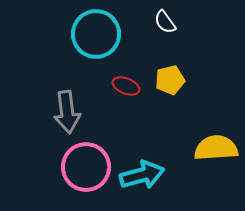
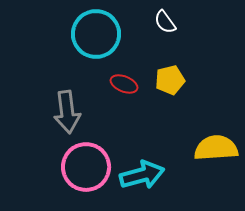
red ellipse: moved 2 px left, 2 px up
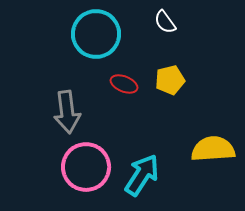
yellow semicircle: moved 3 px left, 1 px down
cyan arrow: rotated 42 degrees counterclockwise
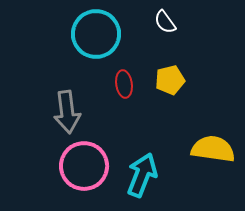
red ellipse: rotated 60 degrees clockwise
yellow semicircle: rotated 12 degrees clockwise
pink circle: moved 2 px left, 1 px up
cyan arrow: rotated 12 degrees counterclockwise
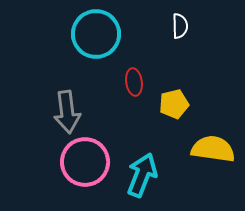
white semicircle: moved 15 px right, 4 px down; rotated 145 degrees counterclockwise
yellow pentagon: moved 4 px right, 24 px down
red ellipse: moved 10 px right, 2 px up
pink circle: moved 1 px right, 4 px up
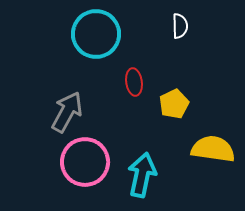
yellow pentagon: rotated 12 degrees counterclockwise
gray arrow: rotated 144 degrees counterclockwise
cyan arrow: rotated 9 degrees counterclockwise
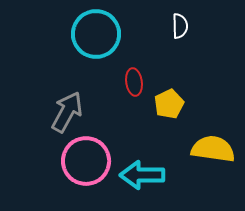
yellow pentagon: moved 5 px left
pink circle: moved 1 px right, 1 px up
cyan arrow: rotated 102 degrees counterclockwise
